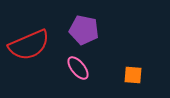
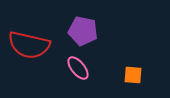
purple pentagon: moved 1 px left, 1 px down
red semicircle: rotated 36 degrees clockwise
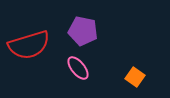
red semicircle: rotated 30 degrees counterclockwise
orange square: moved 2 px right, 2 px down; rotated 30 degrees clockwise
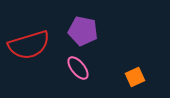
orange square: rotated 30 degrees clockwise
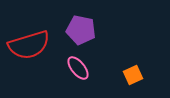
purple pentagon: moved 2 px left, 1 px up
orange square: moved 2 px left, 2 px up
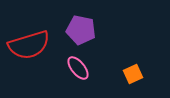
orange square: moved 1 px up
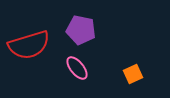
pink ellipse: moved 1 px left
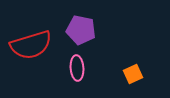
red semicircle: moved 2 px right
pink ellipse: rotated 35 degrees clockwise
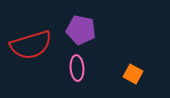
orange square: rotated 36 degrees counterclockwise
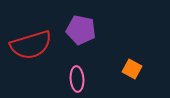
pink ellipse: moved 11 px down
orange square: moved 1 px left, 5 px up
